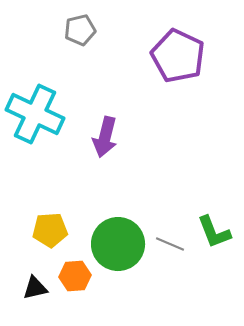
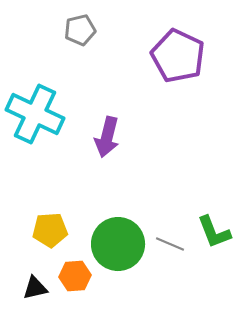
purple arrow: moved 2 px right
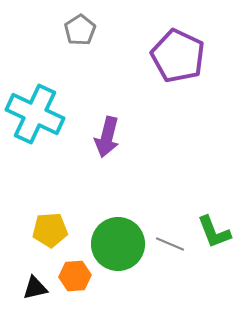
gray pentagon: rotated 20 degrees counterclockwise
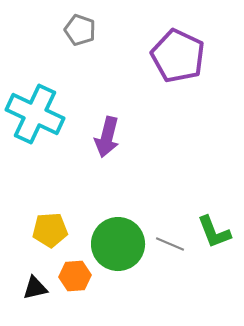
gray pentagon: rotated 20 degrees counterclockwise
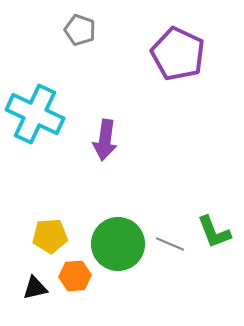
purple pentagon: moved 2 px up
purple arrow: moved 2 px left, 3 px down; rotated 6 degrees counterclockwise
yellow pentagon: moved 6 px down
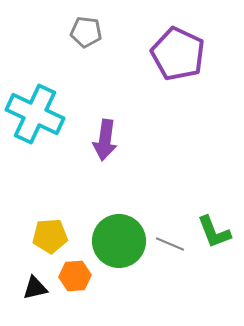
gray pentagon: moved 6 px right, 2 px down; rotated 12 degrees counterclockwise
green circle: moved 1 px right, 3 px up
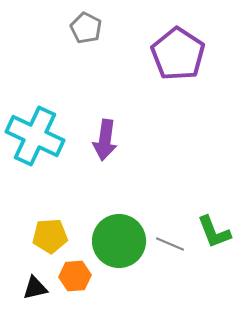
gray pentagon: moved 4 px up; rotated 20 degrees clockwise
purple pentagon: rotated 8 degrees clockwise
cyan cross: moved 22 px down
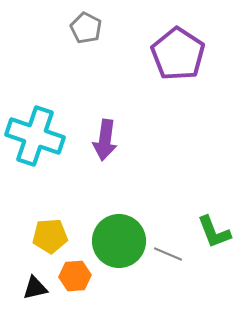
cyan cross: rotated 6 degrees counterclockwise
gray line: moved 2 px left, 10 px down
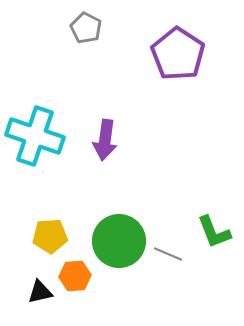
black triangle: moved 5 px right, 4 px down
